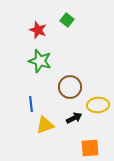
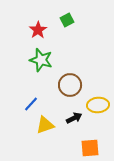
green square: rotated 24 degrees clockwise
red star: rotated 18 degrees clockwise
green star: moved 1 px right, 1 px up
brown circle: moved 2 px up
blue line: rotated 49 degrees clockwise
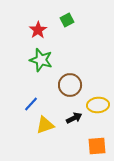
orange square: moved 7 px right, 2 px up
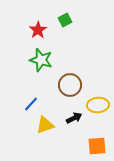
green square: moved 2 px left
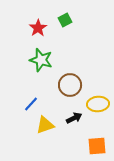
red star: moved 2 px up
yellow ellipse: moved 1 px up
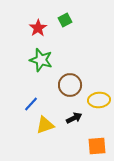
yellow ellipse: moved 1 px right, 4 px up
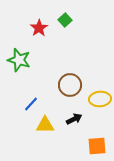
green square: rotated 16 degrees counterclockwise
red star: moved 1 px right
green star: moved 22 px left
yellow ellipse: moved 1 px right, 1 px up
black arrow: moved 1 px down
yellow triangle: rotated 18 degrees clockwise
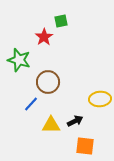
green square: moved 4 px left, 1 px down; rotated 32 degrees clockwise
red star: moved 5 px right, 9 px down
brown circle: moved 22 px left, 3 px up
black arrow: moved 1 px right, 2 px down
yellow triangle: moved 6 px right
orange square: moved 12 px left; rotated 12 degrees clockwise
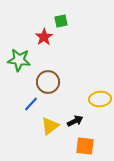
green star: rotated 10 degrees counterclockwise
yellow triangle: moved 1 px left, 1 px down; rotated 36 degrees counterclockwise
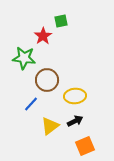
red star: moved 1 px left, 1 px up
green star: moved 5 px right, 2 px up
brown circle: moved 1 px left, 2 px up
yellow ellipse: moved 25 px left, 3 px up
orange square: rotated 30 degrees counterclockwise
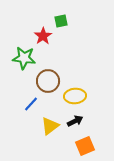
brown circle: moved 1 px right, 1 px down
